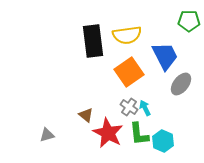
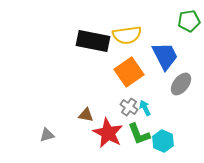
green pentagon: rotated 10 degrees counterclockwise
black rectangle: rotated 72 degrees counterclockwise
brown triangle: rotated 28 degrees counterclockwise
green L-shape: rotated 15 degrees counterclockwise
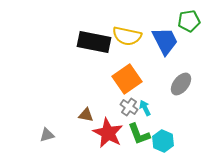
yellow semicircle: moved 1 px down; rotated 20 degrees clockwise
black rectangle: moved 1 px right, 1 px down
blue trapezoid: moved 15 px up
orange square: moved 2 px left, 7 px down
